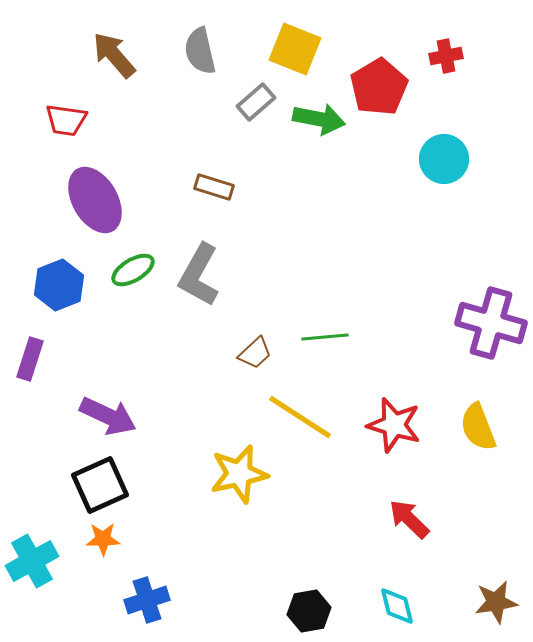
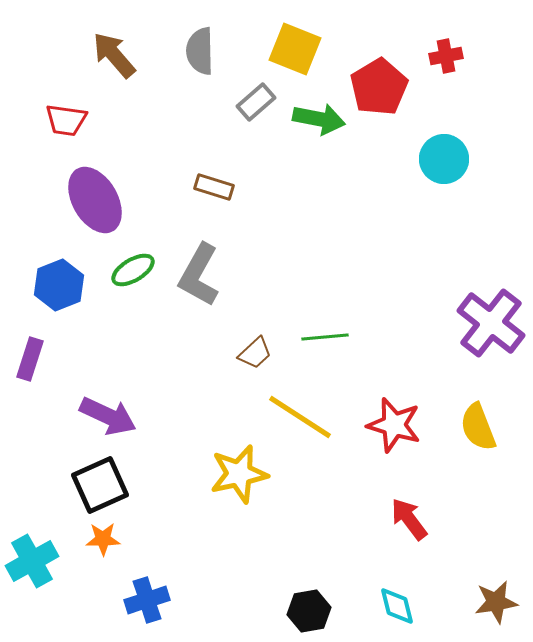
gray semicircle: rotated 12 degrees clockwise
purple cross: rotated 22 degrees clockwise
red arrow: rotated 9 degrees clockwise
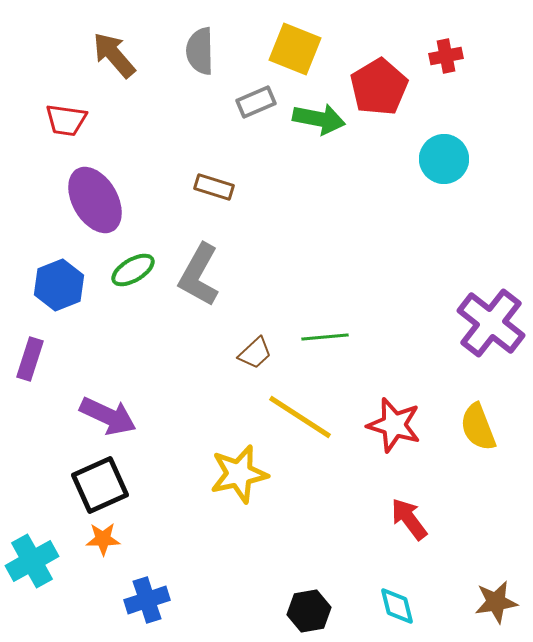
gray rectangle: rotated 18 degrees clockwise
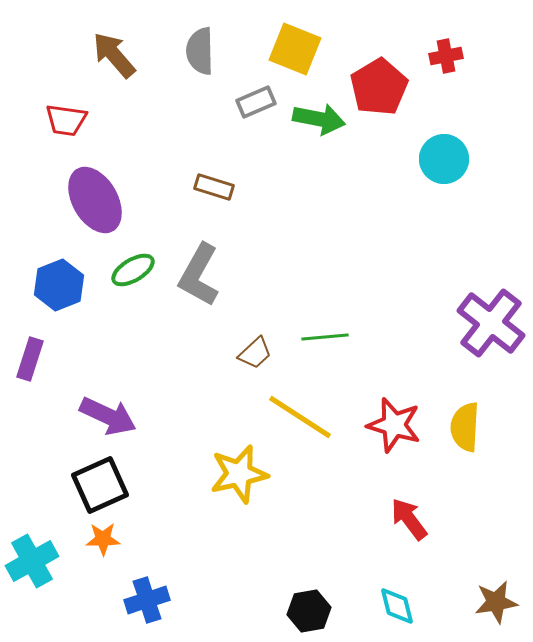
yellow semicircle: moved 13 px left; rotated 24 degrees clockwise
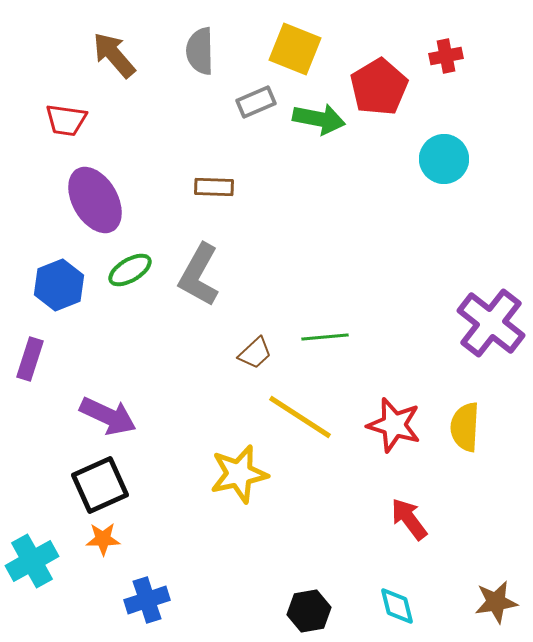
brown rectangle: rotated 15 degrees counterclockwise
green ellipse: moved 3 px left
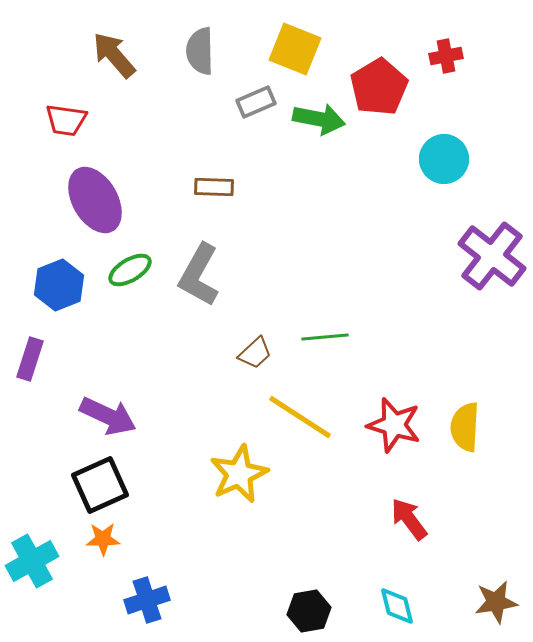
purple cross: moved 1 px right, 67 px up
yellow star: rotated 12 degrees counterclockwise
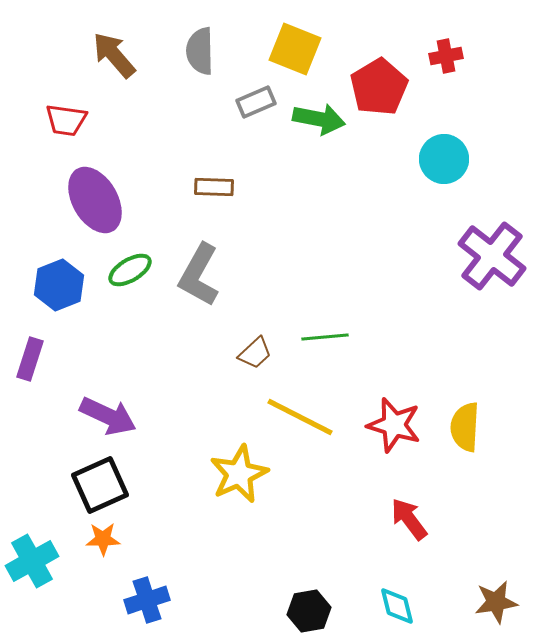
yellow line: rotated 6 degrees counterclockwise
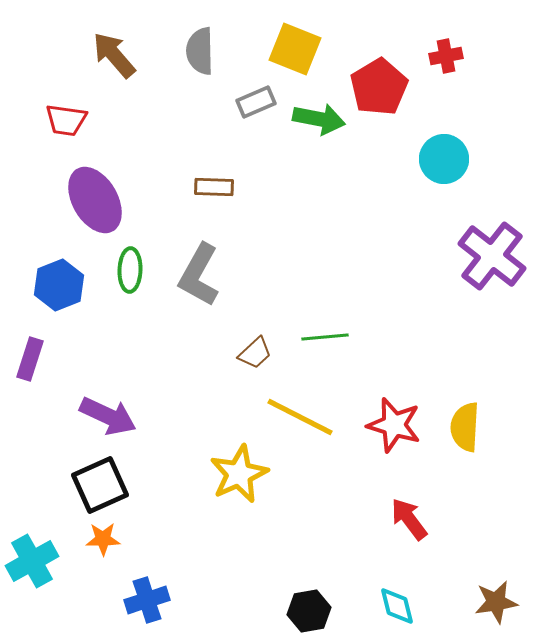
green ellipse: rotated 57 degrees counterclockwise
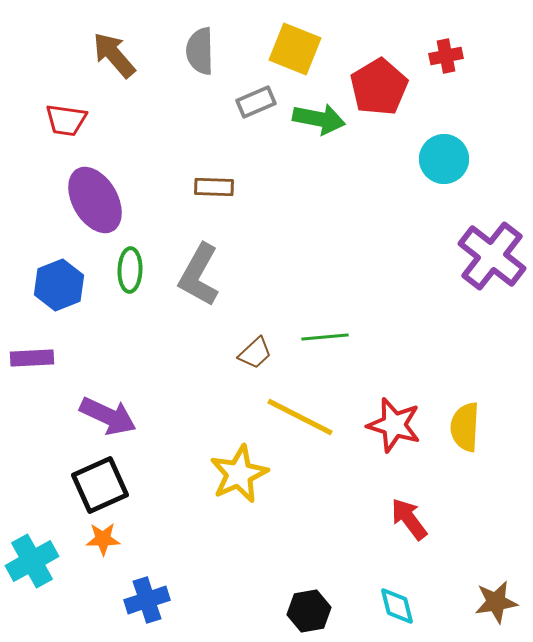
purple rectangle: moved 2 px right, 1 px up; rotated 69 degrees clockwise
